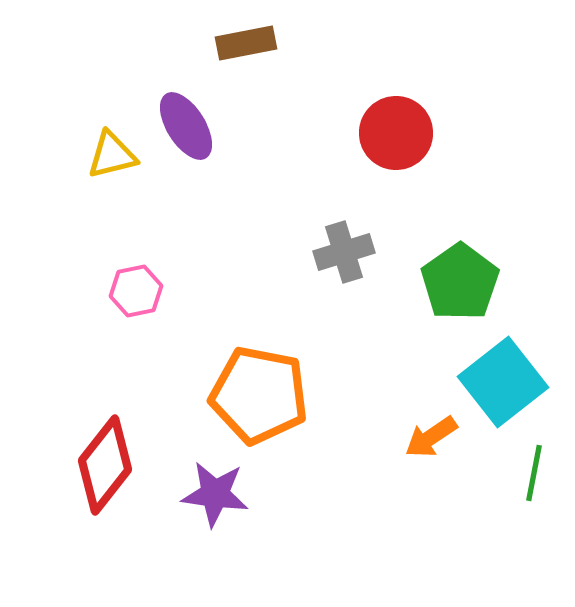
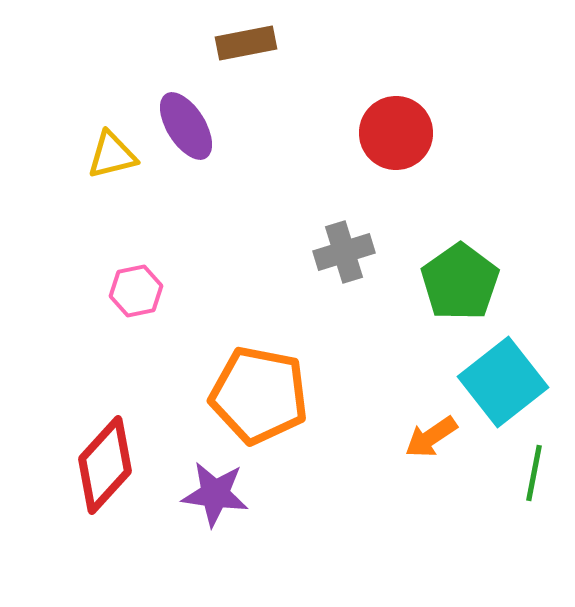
red diamond: rotated 4 degrees clockwise
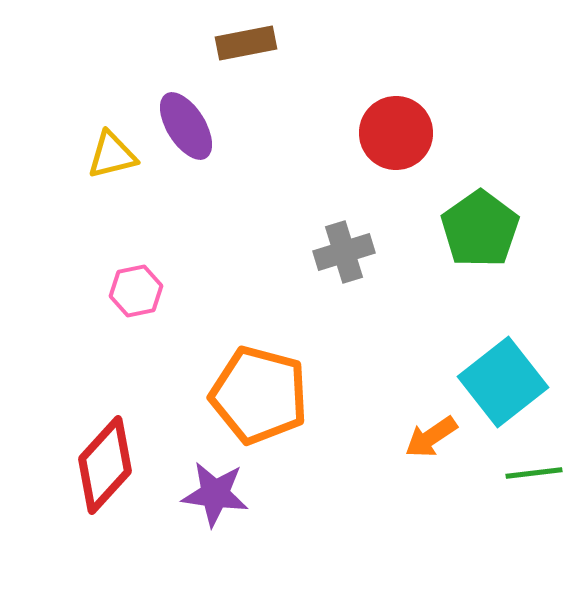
green pentagon: moved 20 px right, 53 px up
orange pentagon: rotated 4 degrees clockwise
green line: rotated 72 degrees clockwise
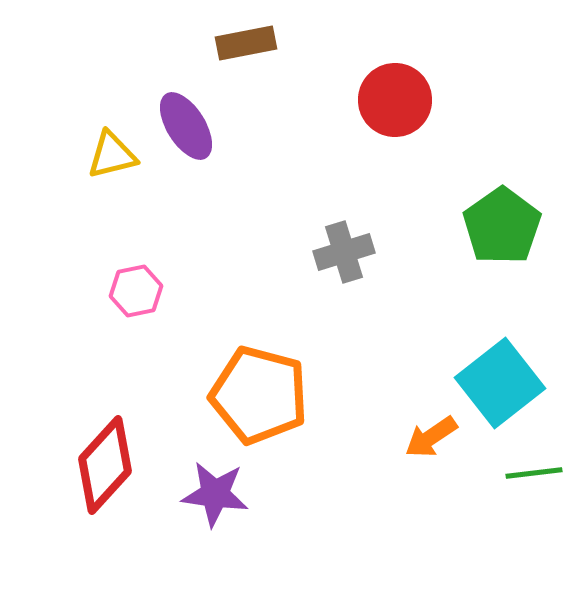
red circle: moved 1 px left, 33 px up
green pentagon: moved 22 px right, 3 px up
cyan square: moved 3 px left, 1 px down
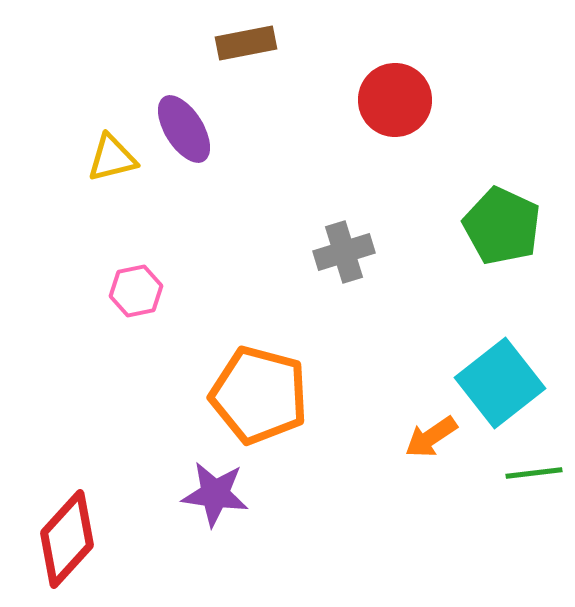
purple ellipse: moved 2 px left, 3 px down
yellow triangle: moved 3 px down
green pentagon: rotated 12 degrees counterclockwise
red diamond: moved 38 px left, 74 px down
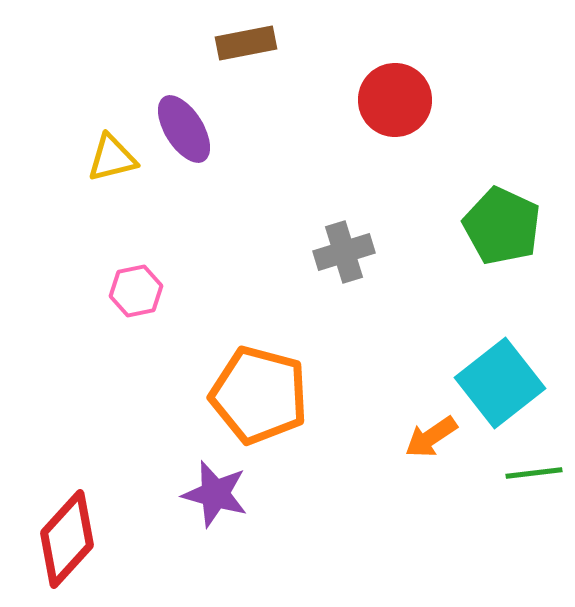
purple star: rotated 8 degrees clockwise
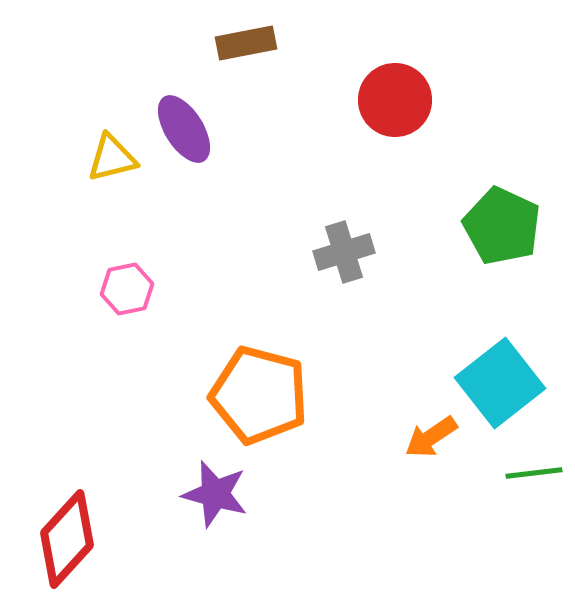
pink hexagon: moved 9 px left, 2 px up
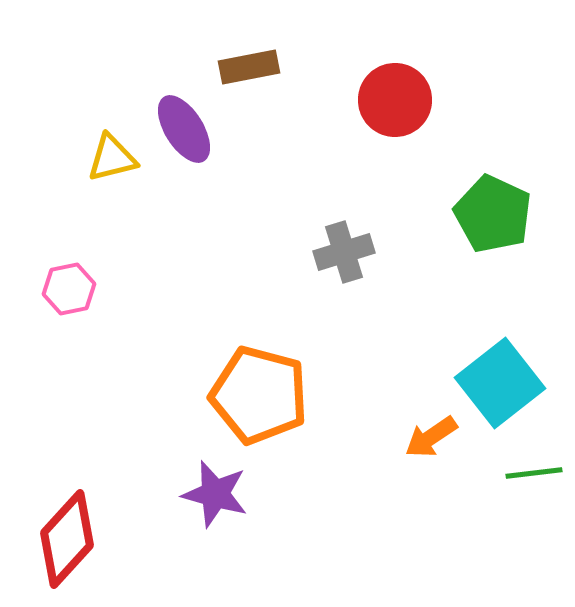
brown rectangle: moved 3 px right, 24 px down
green pentagon: moved 9 px left, 12 px up
pink hexagon: moved 58 px left
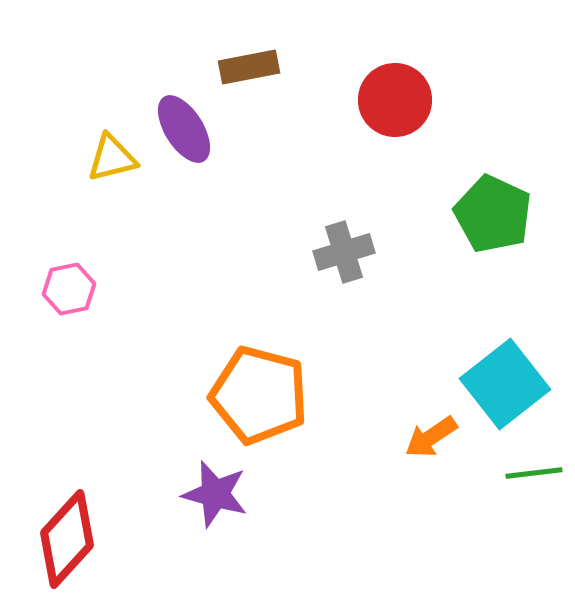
cyan square: moved 5 px right, 1 px down
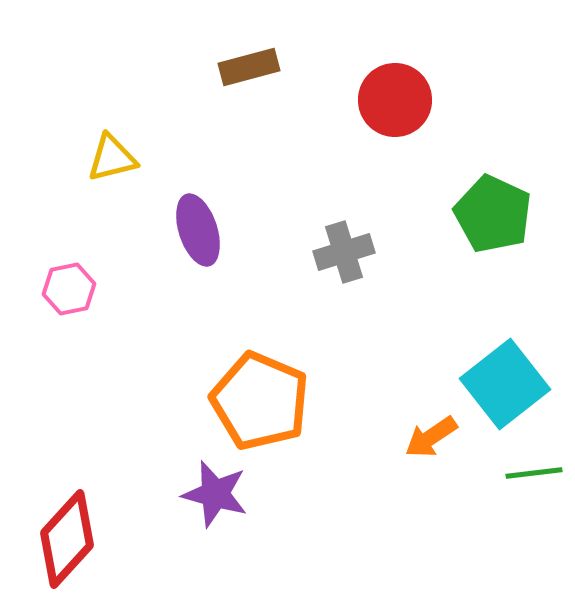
brown rectangle: rotated 4 degrees counterclockwise
purple ellipse: moved 14 px right, 101 px down; rotated 14 degrees clockwise
orange pentagon: moved 1 px right, 6 px down; rotated 8 degrees clockwise
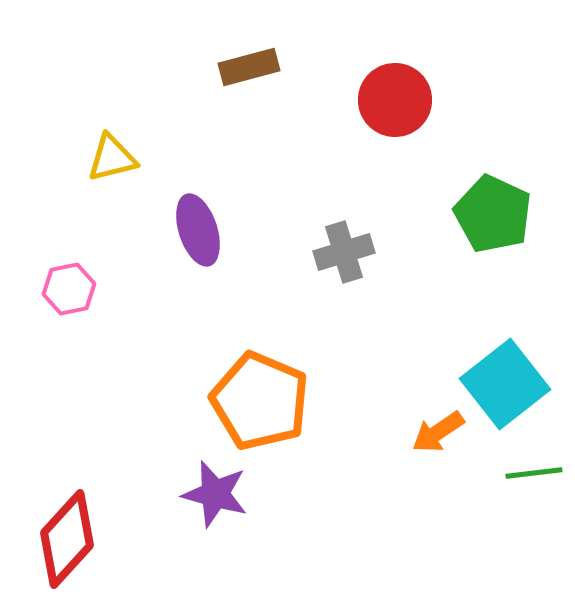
orange arrow: moved 7 px right, 5 px up
